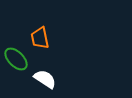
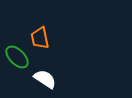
green ellipse: moved 1 px right, 2 px up
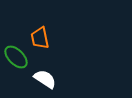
green ellipse: moved 1 px left
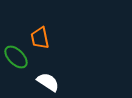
white semicircle: moved 3 px right, 3 px down
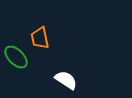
white semicircle: moved 18 px right, 2 px up
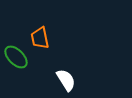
white semicircle: rotated 25 degrees clockwise
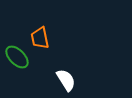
green ellipse: moved 1 px right
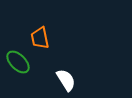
green ellipse: moved 1 px right, 5 px down
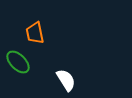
orange trapezoid: moved 5 px left, 5 px up
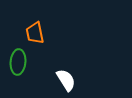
green ellipse: rotated 50 degrees clockwise
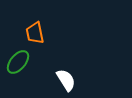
green ellipse: rotated 35 degrees clockwise
